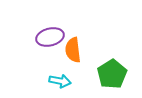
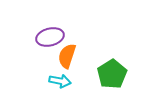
orange semicircle: moved 6 px left, 6 px down; rotated 25 degrees clockwise
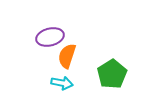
cyan arrow: moved 2 px right, 2 px down
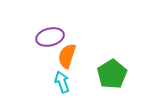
cyan arrow: moved 1 px up; rotated 120 degrees counterclockwise
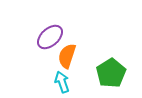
purple ellipse: rotated 28 degrees counterclockwise
green pentagon: moved 1 px left, 1 px up
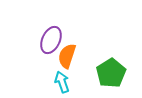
purple ellipse: moved 1 px right, 3 px down; rotated 24 degrees counterclockwise
